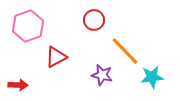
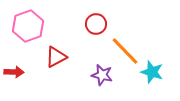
red circle: moved 2 px right, 4 px down
cyan star: moved 5 px up; rotated 25 degrees clockwise
red arrow: moved 4 px left, 13 px up
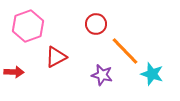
cyan star: moved 2 px down
